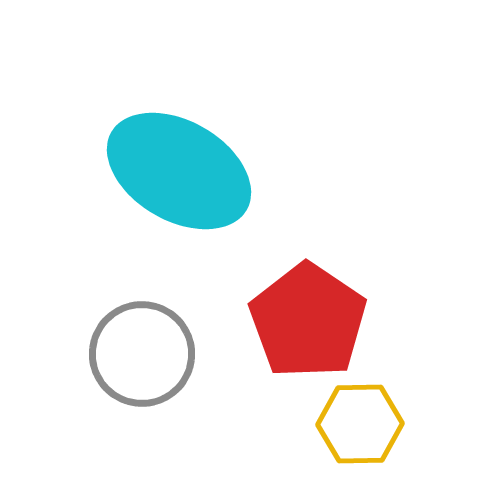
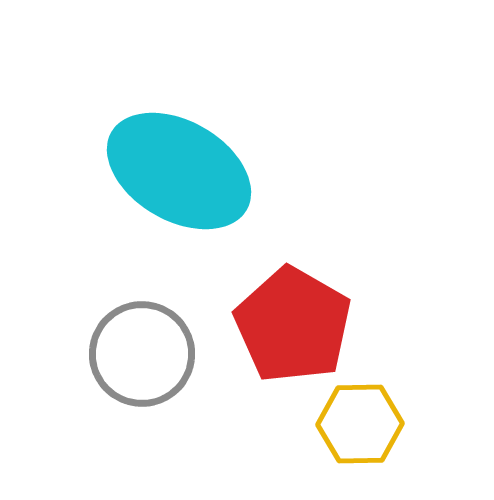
red pentagon: moved 15 px left, 4 px down; rotated 4 degrees counterclockwise
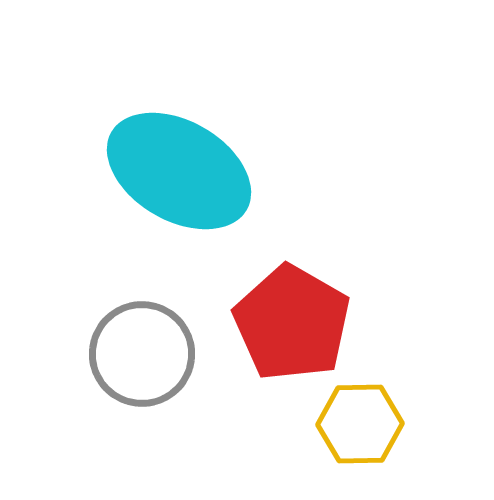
red pentagon: moved 1 px left, 2 px up
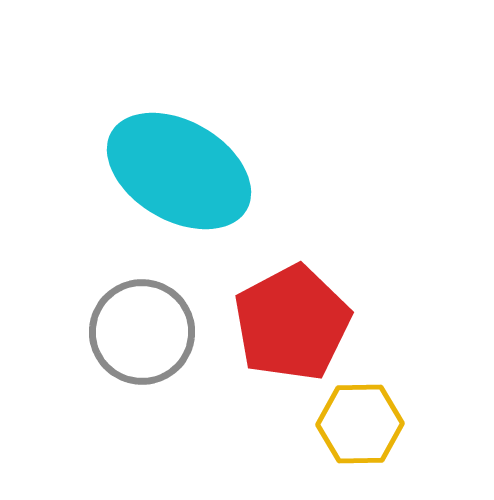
red pentagon: rotated 14 degrees clockwise
gray circle: moved 22 px up
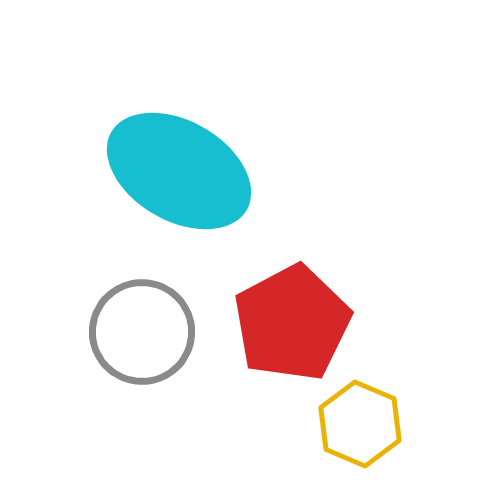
yellow hexagon: rotated 24 degrees clockwise
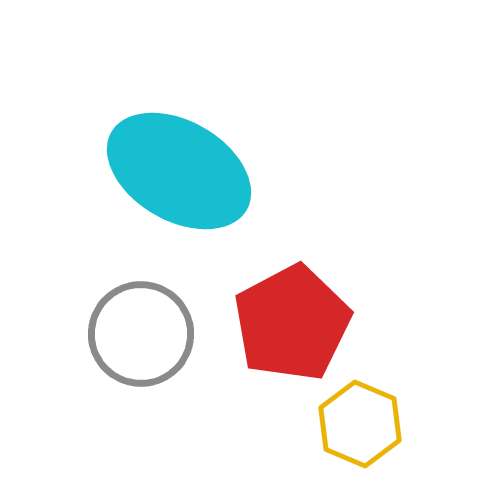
gray circle: moved 1 px left, 2 px down
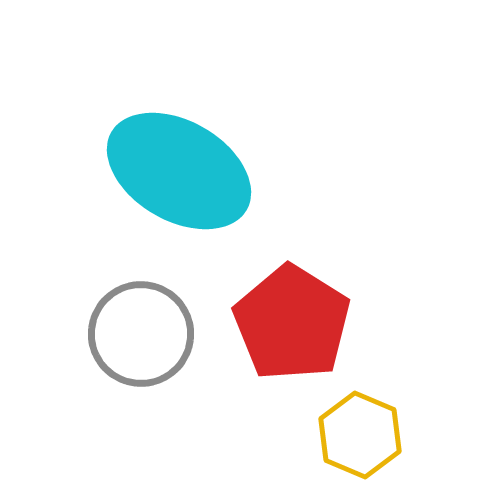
red pentagon: rotated 12 degrees counterclockwise
yellow hexagon: moved 11 px down
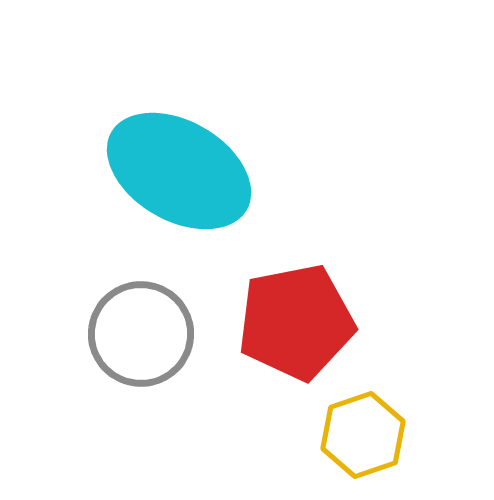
red pentagon: moved 4 px right, 1 px up; rotated 29 degrees clockwise
yellow hexagon: moved 3 px right; rotated 18 degrees clockwise
